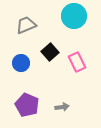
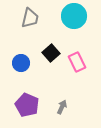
gray trapezoid: moved 4 px right, 7 px up; rotated 125 degrees clockwise
black square: moved 1 px right, 1 px down
gray arrow: rotated 56 degrees counterclockwise
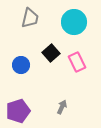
cyan circle: moved 6 px down
blue circle: moved 2 px down
purple pentagon: moved 9 px left, 6 px down; rotated 30 degrees clockwise
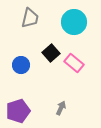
pink rectangle: moved 3 px left, 1 px down; rotated 24 degrees counterclockwise
gray arrow: moved 1 px left, 1 px down
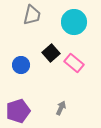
gray trapezoid: moved 2 px right, 3 px up
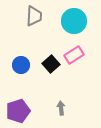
gray trapezoid: moved 2 px right, 1 px down; rotated 10 degrees counterclockwise
cyan circle: moved 1 px up
black square: moved 11 px down
pink rectangle: moved 8 px up; rotated 72 degrees counterclockwise
gray arrow: rotated 32 degrees counterclockwise
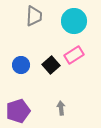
black square: moved 1 px down
